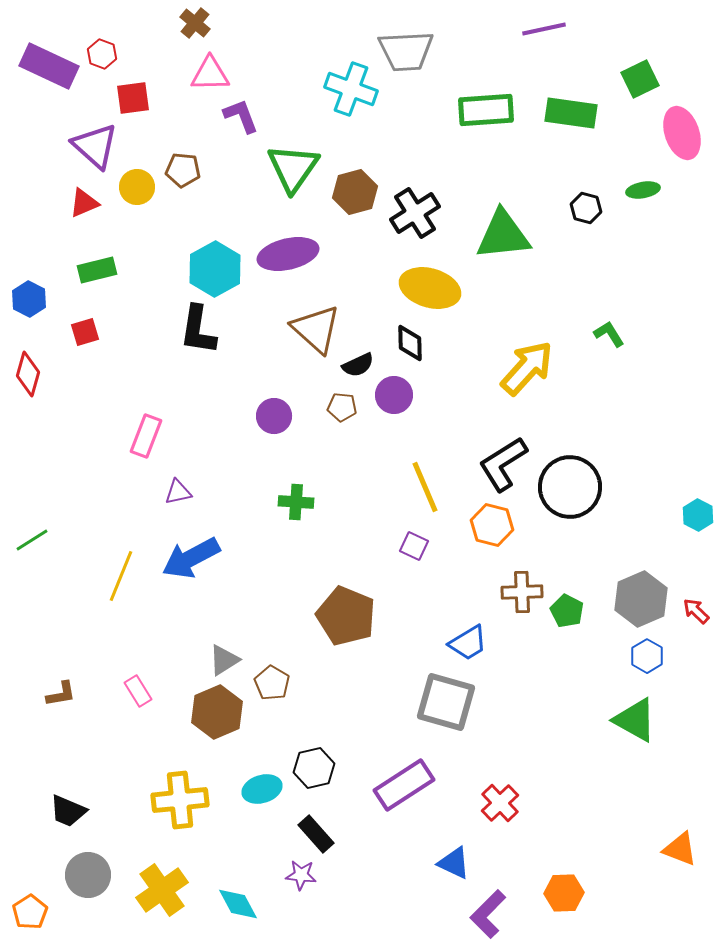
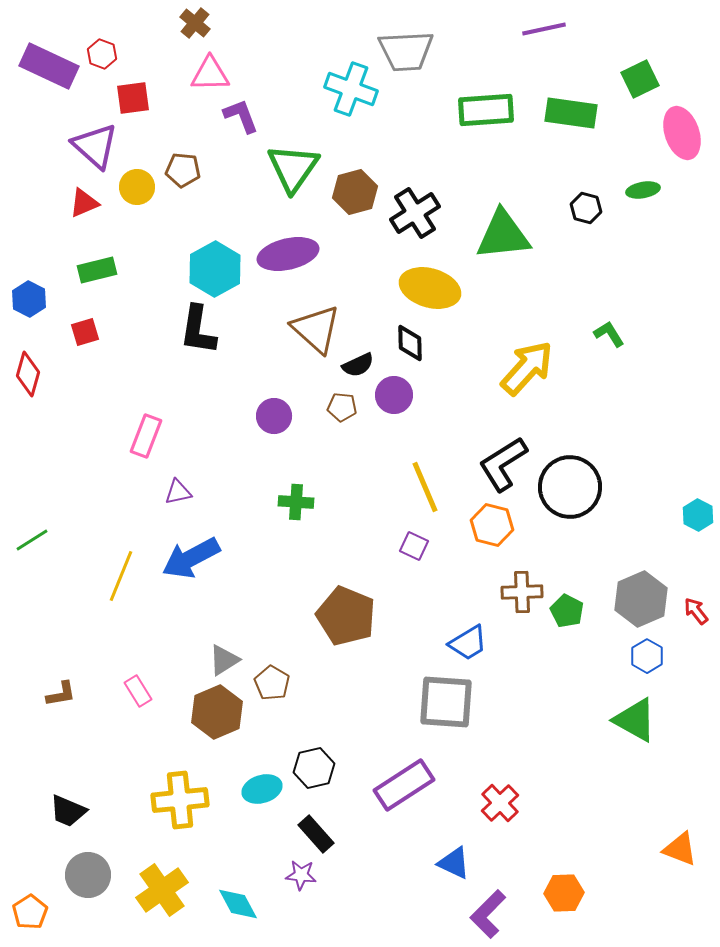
red arrow at (696, 611): rotated 8 degrees clockwise
gray square at (446, 702): rotated 12 degrees counterclockwise
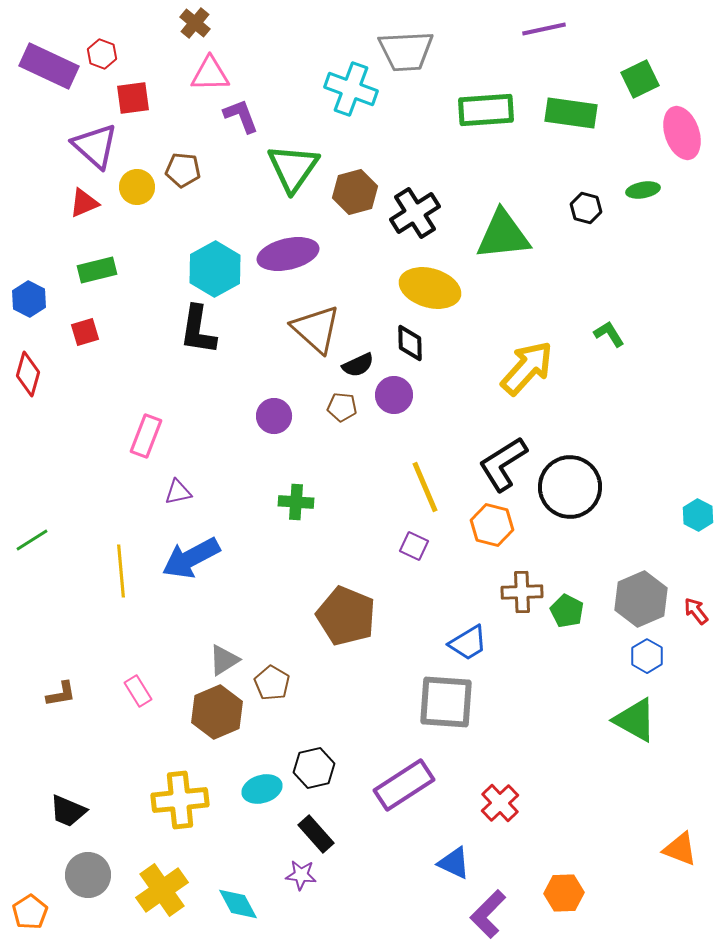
yellow line at (121, 576): moved 5 px up; rotated 27 degrees counterclockwise
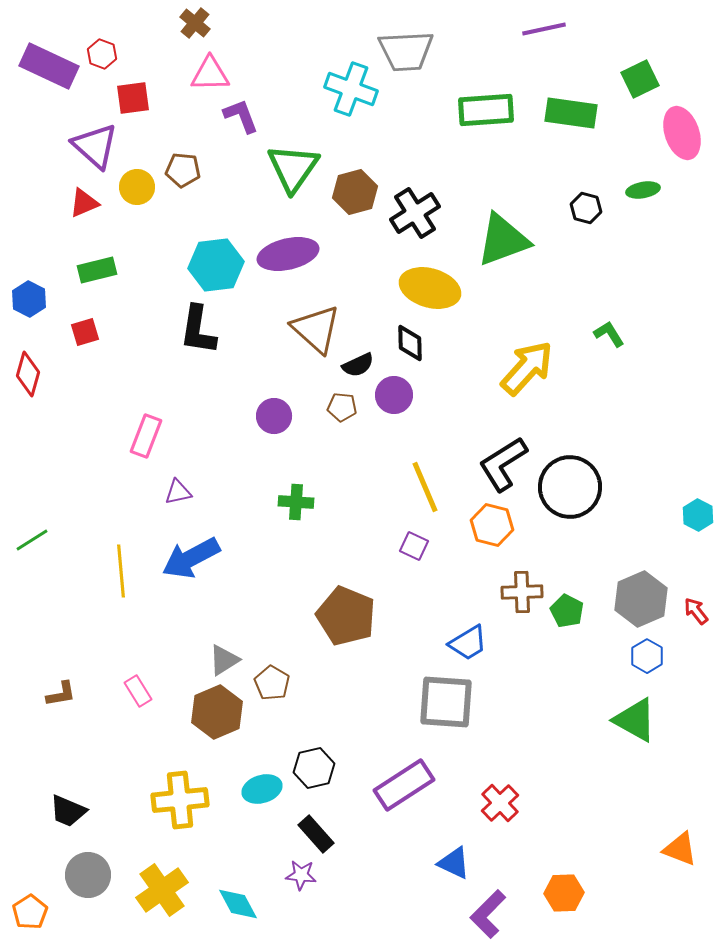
green triangle at (503, 235): moved 5 px down; rotated 14 degrees counterclockwise
cyan hexagon at (215, 269): moved 1 px right, 4 px up; rotated 22 degrees clockwise
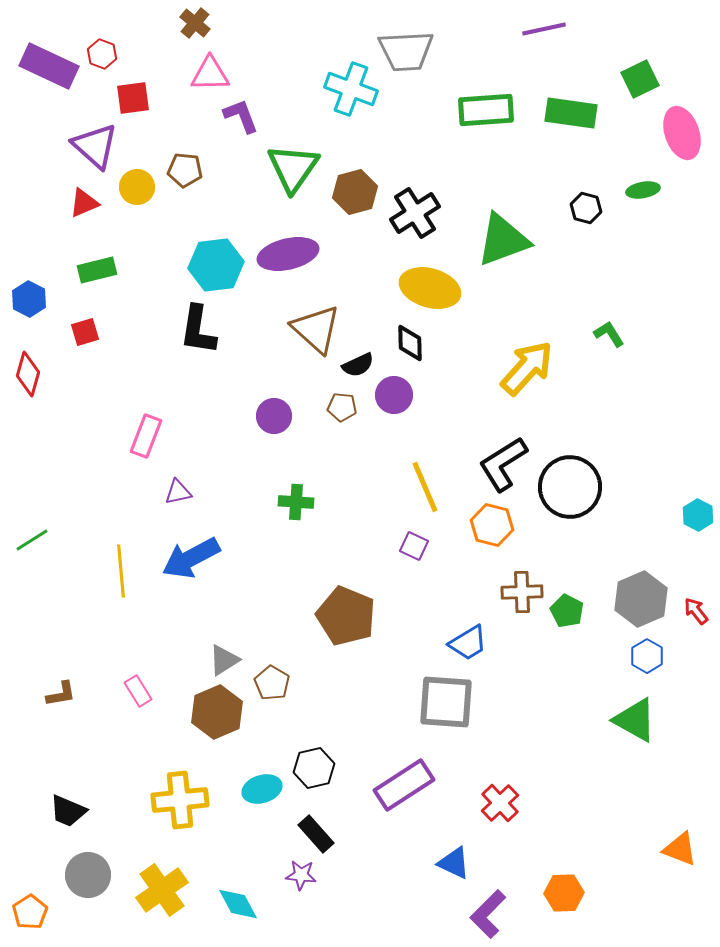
brown pentagon at (183, 170): moved 2 px right
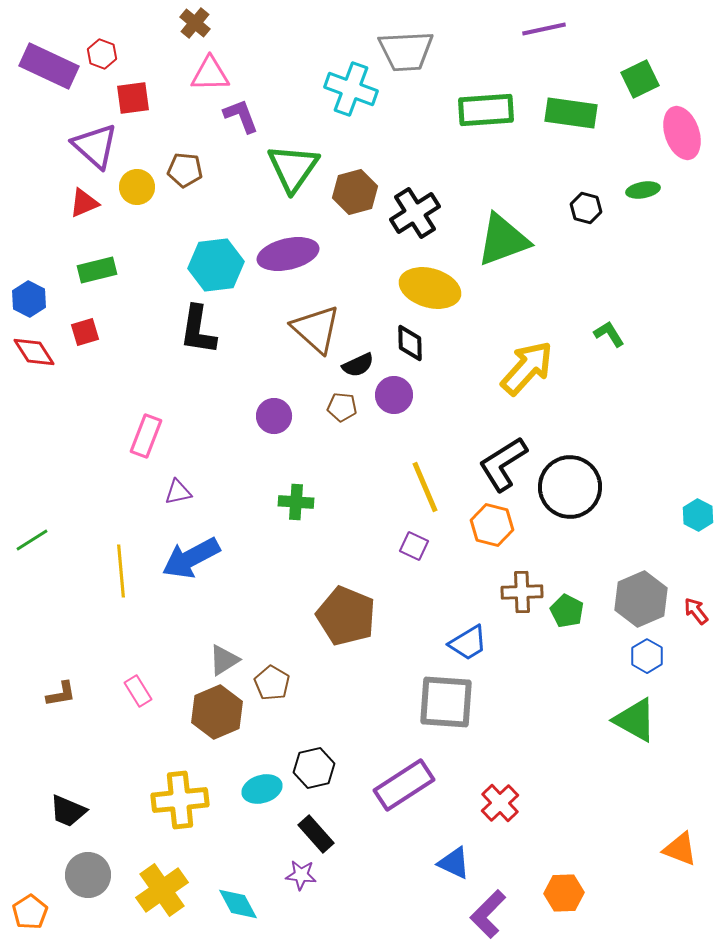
red diamond at (28, 374): moved 6 px right, 22 px up; rotated 48 degrees counterclockwise
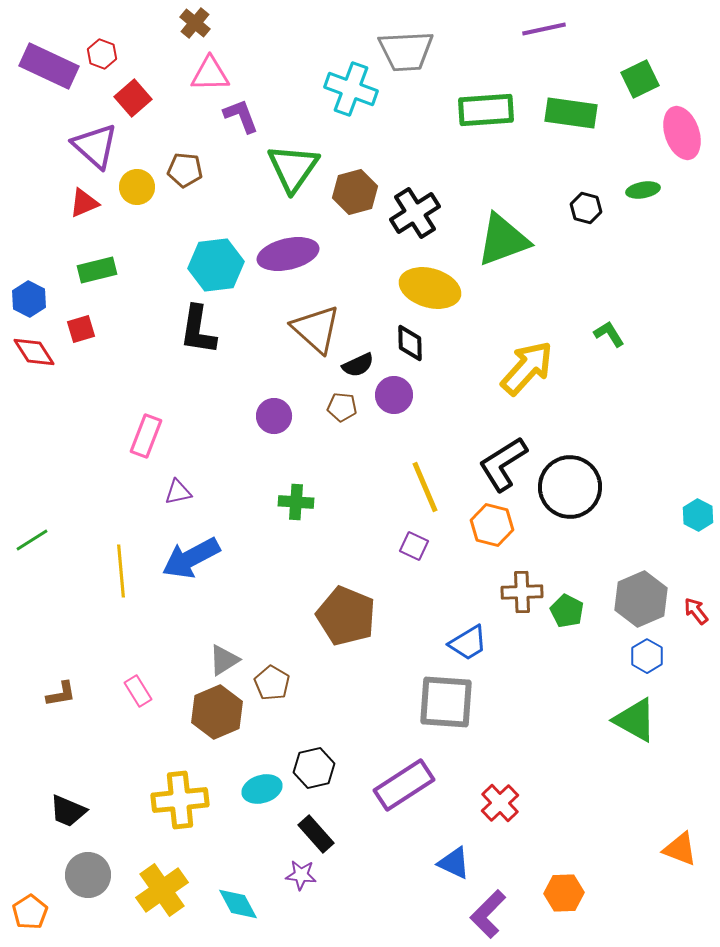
red square at (133, 98): rotated 33 degrees counterclockwise
red square at (85, 332): moved 4 px left, 3 px up
